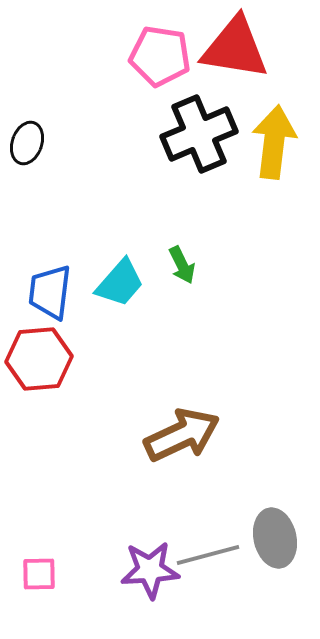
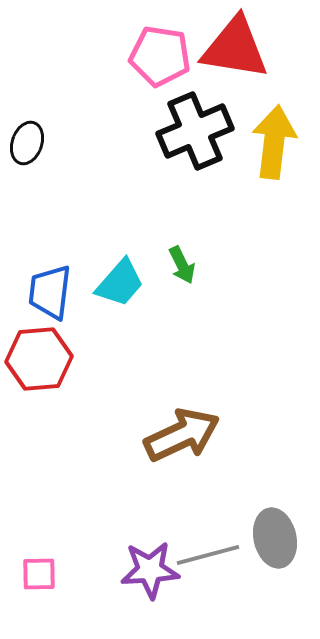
black cross: moved 4 px left, 3 px up
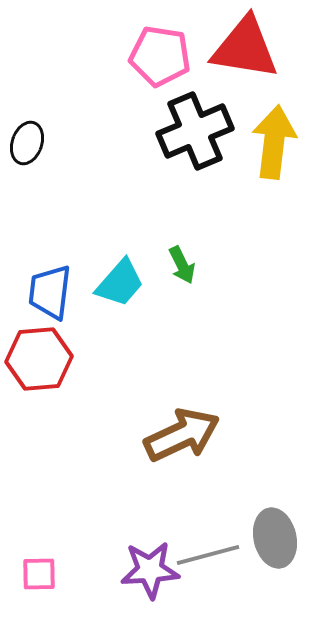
red triangle: moved 10 px right
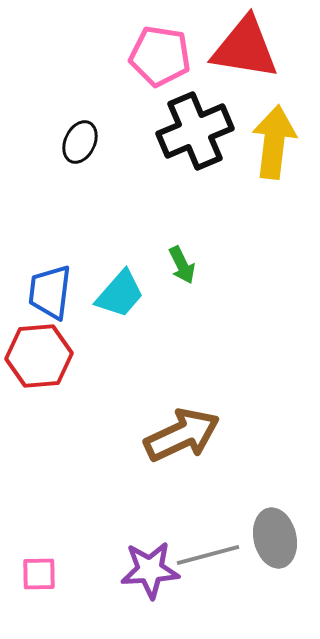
black ellipse: moved 53 px right, 1 px up; rotated 6 degrees clockwise
cyan trapezoid: moved 11 px down
red hexagon: moved 3 px up
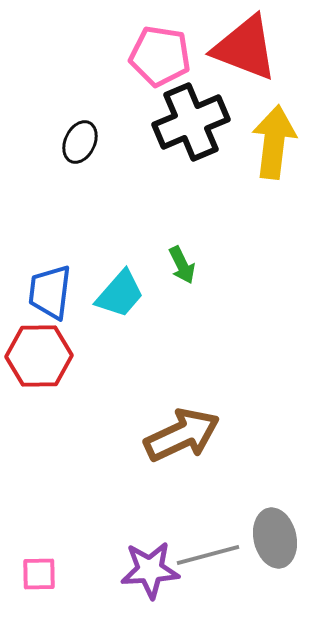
red triangle: rotated 12 degrees clockwise
black cross: moved 4 px left, 9 px up
red hexagon: rotated 4 degrees clockwise
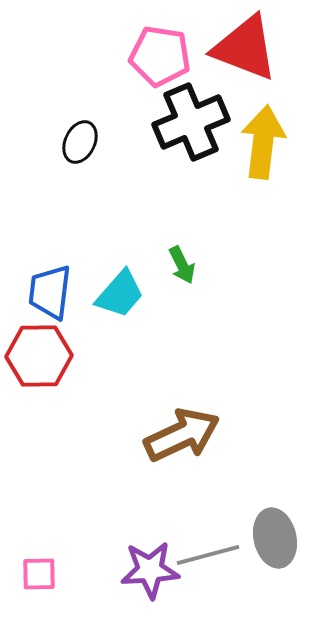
yellow arrow: moved 11 px left
